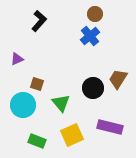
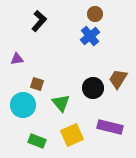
purple triangle: rotated 16 degrees clockwise
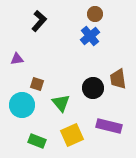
brown trapezoid: rotated 40 degrees counterclockwise
cyan circle: moved 1 px left
purple rectangle: moved 1 px left, 1 px up
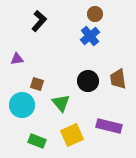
black circle: moved 5 px left, 7 px up
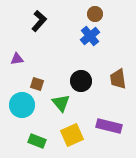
black circle: moved 7 px left
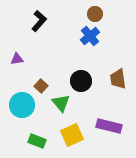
brown square: moved 4 px right, 2 px down; rotated 24 degrees clockwise
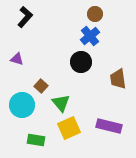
black L-shape: moved 14 px left, 4 px up
purple triangle: rotated 24 degrees clockwise
black circle: moved 19 px up
yellow square: moved 3 px left, 7 px up
green rectangle: moved 1 px left, 1 px up; rotated 12 degrees counterclockwise
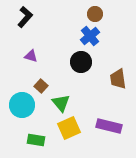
purple triangle: moved 14 px right, 3 px up
